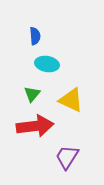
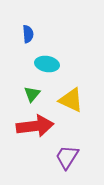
blue semicircle: moved 7 px left, 2 px up
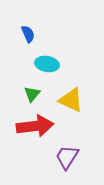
blue semicircle: rotated 18 degrees counterclockwise
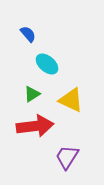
blue semicircle: rotated 18 degrees counterclockwise
cyan ellipse: rotated 30 degrees clockwise
green triangle: rotated 18 degrees clockwise
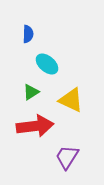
blue semicircle: rotated 42 degrees clockwise
green triangle: moved 1 px left, 2 px up
